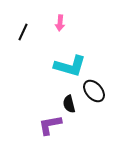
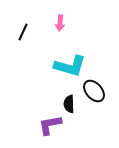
black semicircle: rotated 12 degrees clockwise
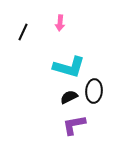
cyan L-shape: moved 1 px left, 1 px down
black ellipse: rotated 45 degrees clockwise
black semicircle: moved 7 px up; rotated 66 degrees clockwise
purple L-shape: moved 24 px right
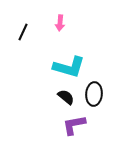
black ellipse: moved 3 px down
black semicircle: moved 3 px left; rotated 66 degrees clockwise
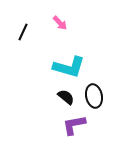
pink arrow: rotated 49 degrees counterclockwise
black ellipse: moved 2 px down; rotated 15 degrees counterclockwise
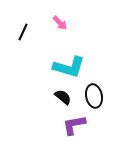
black semicircle: moved 3 px left
